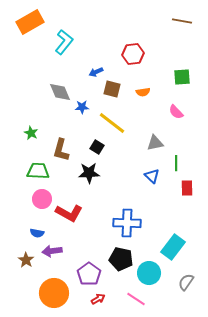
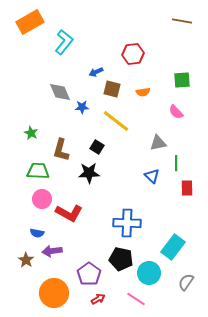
green square: moved 3 px down
yellow line: moved 4 px right, 2 px up
gray triangle: moved 3 px right
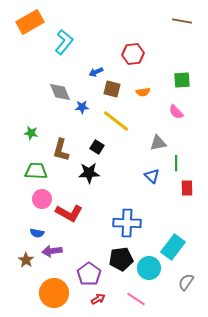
green star: rotated 16 degrees counterclockwise
green trapezoid: moved 2 px left
black pentagon: rotated 20 degrees counterclockwise
cyan circle: moved 5 px up
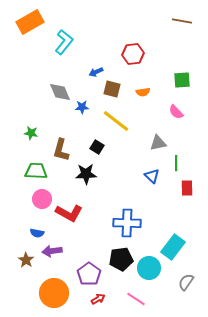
black star: moved 3 px left, 1 px down
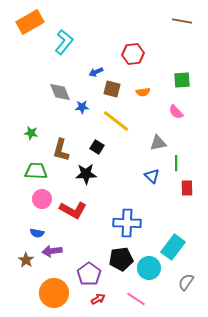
red L-shape: moved 4 px right, 3 px up
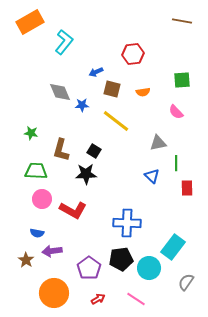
blue star: moved 2 px up
black square: moved 3 px left, 4 px down
purple pentagon: moved 6 px up
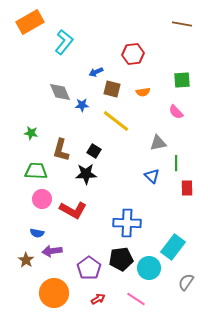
brown line: moved 3 px down
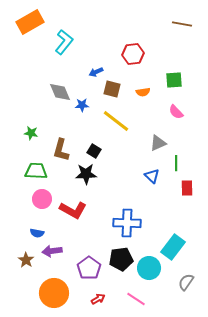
green square: moved 8 px left
gray triangle: rotated 12 degrees counterclockwise
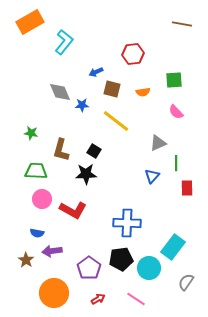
blue triangle: rotated 28 degrees clockwise
